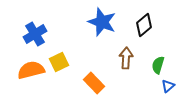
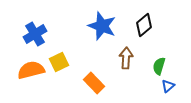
blue star: moved 4 px down
green semicircle: moved 1 px right, 1 px down
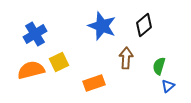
orange rectangle: rotated 65 degrees counterclockwise
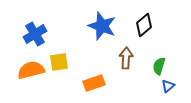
yellow square: rotated 18 degrees clockwise
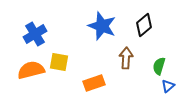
yellow square: rotated 18 degrees clockwise
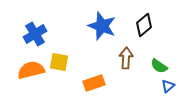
green semicircle: rotated 72 degrees counterclockwise
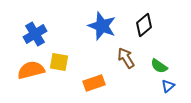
brown arrow: rotated 35 degrees counterclockwise
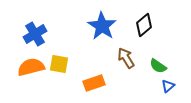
blue star: rotated 12 degrees clockwise
yellow square: moved 2 px down
green semicircle: moved 1 px left
orange semicircle: moved 3 px up
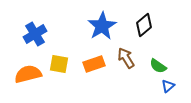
blue star: rotated 8 degrees clockwise
orange semicircle: moved 3 px left, 7 px down
orange rectangle: moved 19 px up
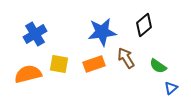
blue star: moved 6 px down; rotated 24 degrees clockwise
blue triangle: moved 3 px right, 2 px down
